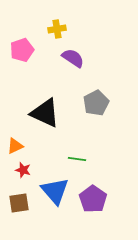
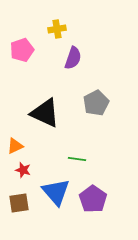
purple semicircle: rotated 75 degrees clockwise
blue triangle: moved 1 px right, 1 px down
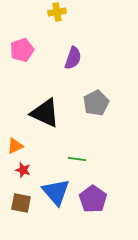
yellow cross: moved 17 px up
brown square: moved 2 px right; rotated 20 degrees clockwise
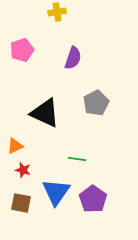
blue triangle: rotated 16 degrees clockwise
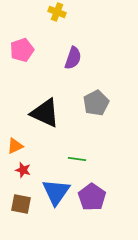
yellow cross: rotated 30 degrees clockwise
purple pentagon: moved 1 px left, 2 px up
brown square: moved 1 px down
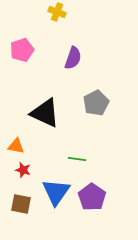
orange triangle: moved 1 px right; rotated 36 degrees clockwise
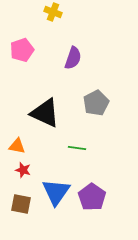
yellow cross: moved 4 px left
orange triangle: moved 1 px right
green line: moved 11 px up
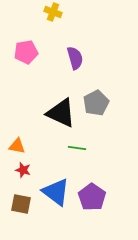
pink pentagon: moved 4 px right, 2 px down; rotated 10 degrees clockwise
purple semicircle: moved 2 px right; rotated 35 degrees counterclockwise
black triangle: moved 16 px right
blue triangle: rotated 28 degrees counterclockwise
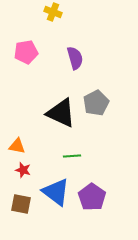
green line: moved 5 px left, 8 px down; rotated 12 degrees counterclockwise
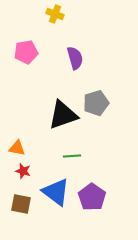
yellow cross: moved 2 px right, 2 px down
gray pentagon: rotated 10 degrees clockwise
black triangle: moved 2 px right, 2 px down; rotated 44 degrees counterclockwise
orange triangle: moved 2 px down
red star: moved 1 px down
